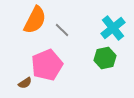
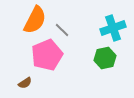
cyan cross: rotated 20 degrees clockwise
pink pentagon: moved 10 px up
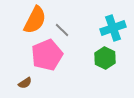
green hexagon: rotated 20 degrees counterclockwise
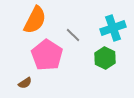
gray line: moved 11 px right, 5 px down
pink pentagon: rotated 16 degrees counterclockwise
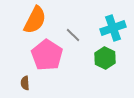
brown semicircle: rotated 120 degrees clockwise
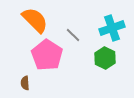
orange semicircle: rotated 72 degrees counterclockwise
cyan cross: moved 1 px left
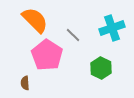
green hexagon: moved 4 px left, 10 px down
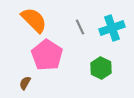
orange semicircle: moved 1 px left
gray line: moved 7 px right, 8 px up; rotated 21 degrees clockwise
brown semicircle: rotated 32 degrees clockwise
